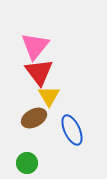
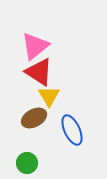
pink triangle: rotated 12 degrees clockwise
red triangle: rotated 20 degrees counterclockwise
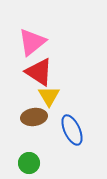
pink triangle: moved 3 px left, 4 px up
brown ellipse: moved 1 px up; rotated 20 degrees clockwise
green circle: moved 2 px right
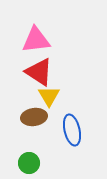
pink triangle: moved 4 px right, 2 px up; rotated 32 degrees clockwise
blue ellipse: rotated 12 degrees clockwise
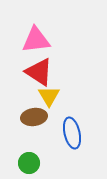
blue ellipse: moved 3 px down
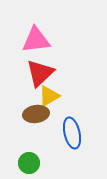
red triangle: moved 1 px right, 1 px down; rotated 44 degrees clockwise
yellow triangle: rotated 30 degrees clockwise
brown ellipse: moved 2 px right, 3 px up
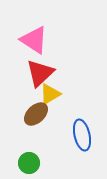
pink triangle: moved 2 px left; rotated 40 degrees clockwise
yellow triangle: moved 1 px right, 2 px up
brown ellipse: rotated 35 degrees counterclockwise
blue ellipse: moved 10 px right, 2 px down
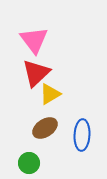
pink triangle: rotated 20 degrees clockwise
red triangle: moved 4 px left
brown ellipse: moved 9 px right, 14 px down; rotated 10 degrees clockwise
blue ellipse: rotated 16 degrees clockwise
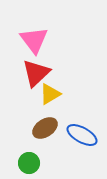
blue ellipse: rotated 64 degrees counterclockwise
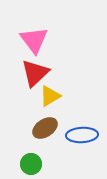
red triangle: moved 1 px left
yellow triangle: moved 2 px down
blue ellipse: rotated 32 degrees counterclockwise
green circle: moved 2 px right, 1 px down
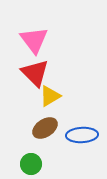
red triangle: rotated 32 degrees counterclockwise
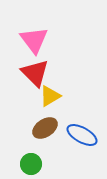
blue ellipse: rotated 32 degrees clockwise
